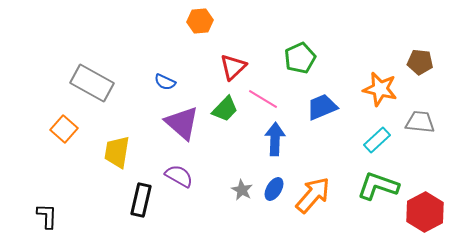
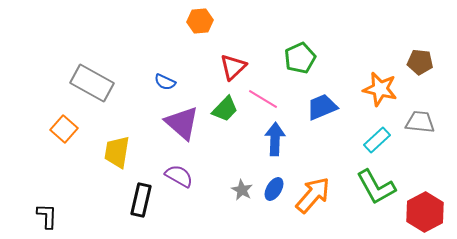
green L-shape: moved 2 px left, 1 px down; rotated 138 degrees counterclockwise
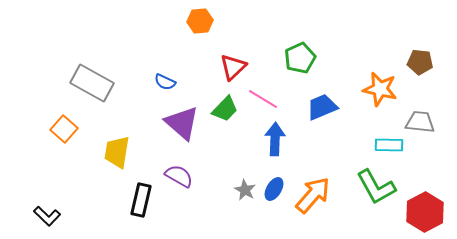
cyan rectangle: moved 12 px right, 5 px down; rotated 44 degrees clockwise
gray star: moved 3 px right
black L-shape: rotated 132 degrees clockwise
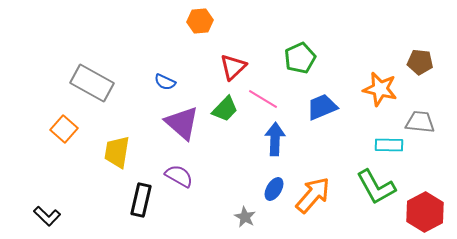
gray star: moved 27 px down
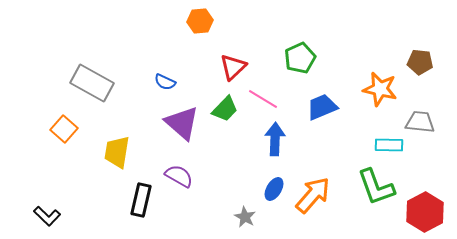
green L-shape: rotated 9 degrees clockwise
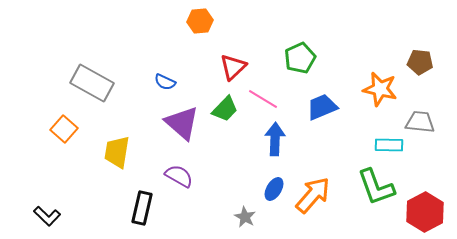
black rectangle: moved 1 px right, 8 px down
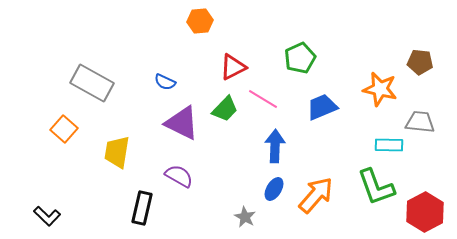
red triangle: rotated 16 degrees clockwise
purple triangle: rotated 15 degrees counterclockwise
blue arrow: moved 7 px down
orange arrow: moved 3 px right
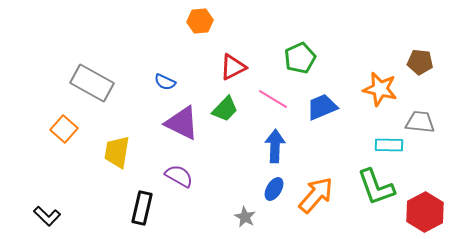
pink line: moved 10 px right
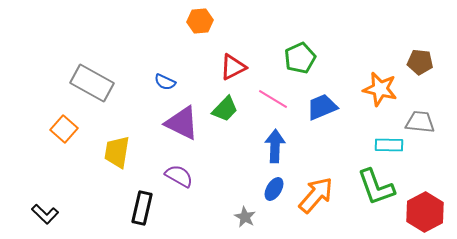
black L-shape: moved 2 px left, 2 px up
